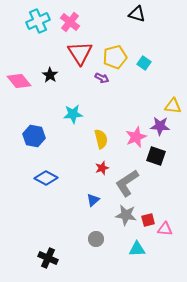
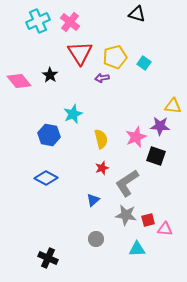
purple arrow: rotated 144 degrees clockwise
cyan star: rotated 18 degrees counterclockwise
blue hexagon: moved 15 px right, 1 px up
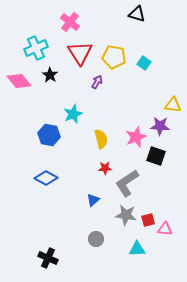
cyan cross: moved 2 px left, 27 px down
yellow pentagon: moved 1 px left; rotated 25 degrees clockwise
purple arrow: moved 5 px left, 4 px down; rotated 128 degrees clockwise
yellow triangle: moved 1 px up
red star: moved 3 px right; rotated 16 degrees clockwise
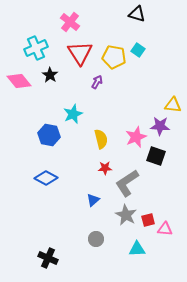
cyan square: moved 6 px left, 13 px up
gray star: rotated 20 degrees clockwise
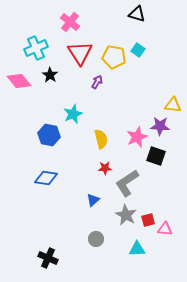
pink star: moved 1 px right
blue diamond: rotated 20 degrees counterclockwise
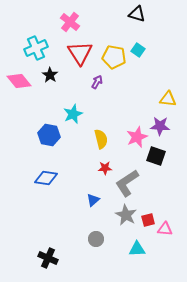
yellow triangle: moved 5 px left, 6 px up
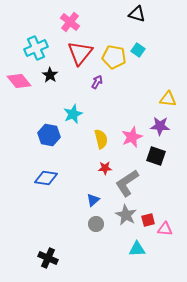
red triangle: rotated 12 degrees clockwise
pink star: moved 5 px left
gray circle: moved 15 px up
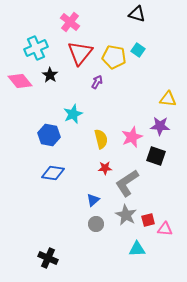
pink diamond: moved 1 px right
blue diamond: moved 7 px right, 5 px up
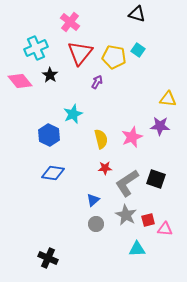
blue hexagon: rotated 15 degrees clockwise
black square: moved 23 px down
